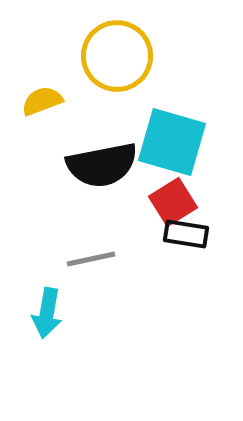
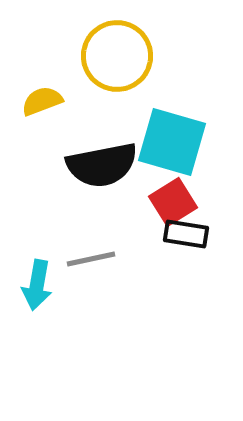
cyan arrow: moved 10 px left, 28 px up
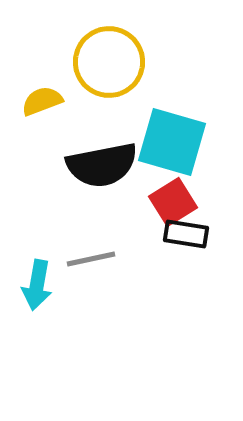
yellow circle: moved 8 px left, 6 px down
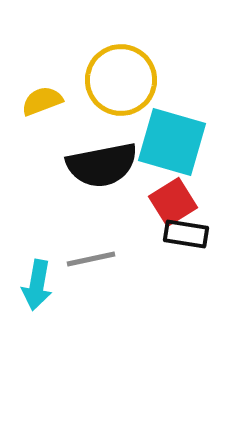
yellow circle: moved 12 px right, 18 px down
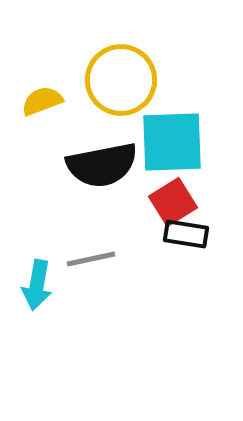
cyan square: rotated 18 degrees counterclockwise
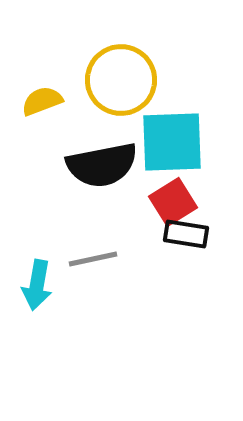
gray line: moved 2 px right
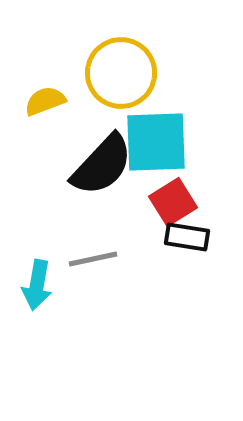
yellow circle: moved 7 px up
yellow semicircle: moved 3 px right
cyan square: moved 16 px left
black semicircle: rotated 36 degrees counterclockwise
black rectangle: moved 1 px right, 3 px down
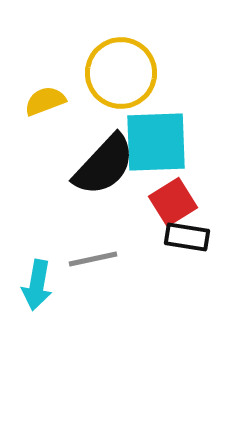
black semicircle: moved 2 px right
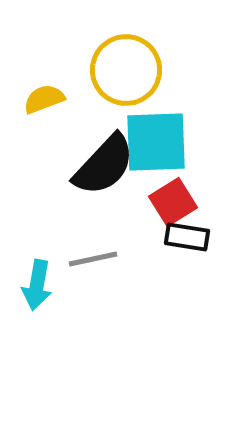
yellow circle: moved 5 px right, 3 px up
yellow semicircle: moved 1 px left, 2 px up
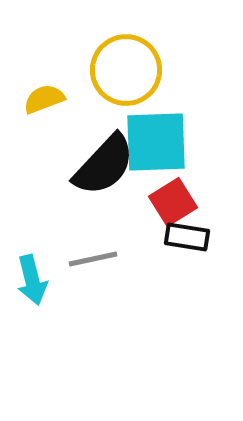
cyan arrow: moved 5 px left, 5 px up; rotated 24 degrees counterclockwise
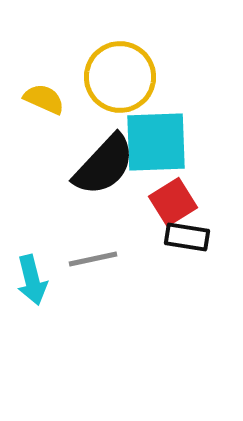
yellow circle: moved 6 px left, 7 px down
yellow semicircle: rotated 45 degrees clockwise
